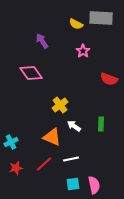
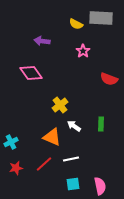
purple arrow: rotated 49 degrees counterclockwise
pink semicircle: moved 6 px right, 1 px down
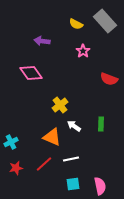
gray rectangle: moved 4 px right, 3 px down; rotated 45 degrees clockwise
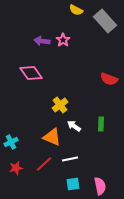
yellow semicircle: moved 14 px up
pink star: moved 20 px left, 11 px up
white line: moved 1 px left
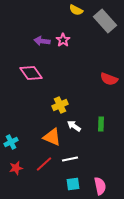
yellow cross: rotated 14 degrees clockwise
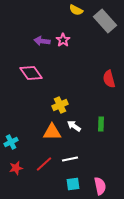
red semicircle: rotated 54 degrees clockwise
orange triangle: moved 5 px up; rotated 24 degrees counterclockwise
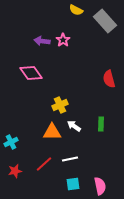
red star: moved 1 px left, 3 px down
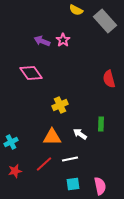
purple arrow: rotated 14 degrees clockwise
white arrow: moved 6 px right, 8 px down
orange triangle: moved 5 px down
